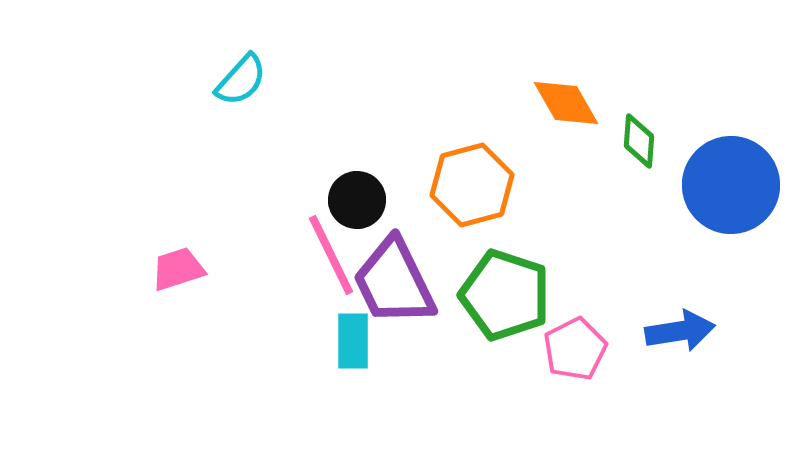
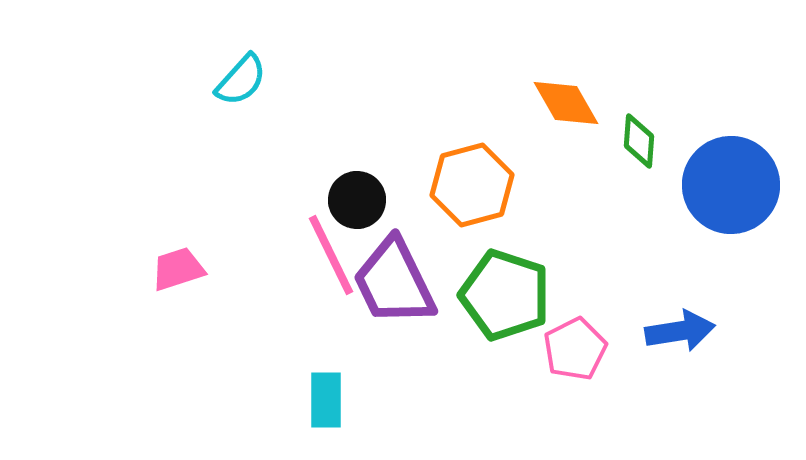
cyan rectangle: moved 27 px left, 59 px down
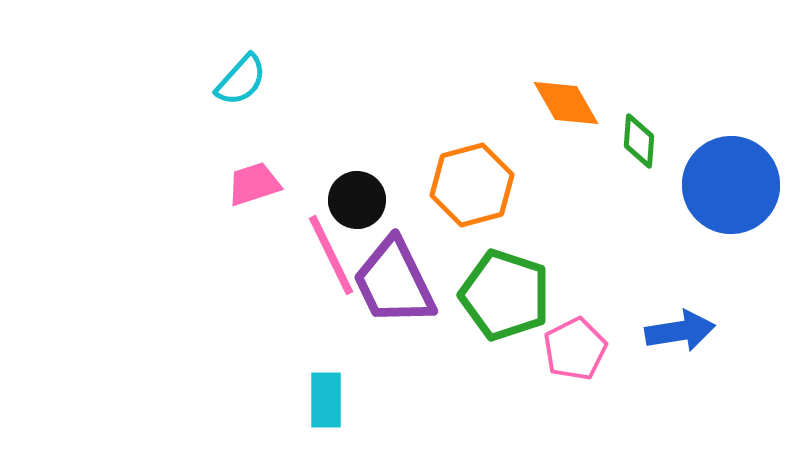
pink trapezoid: moved 76 px right, 85 px up
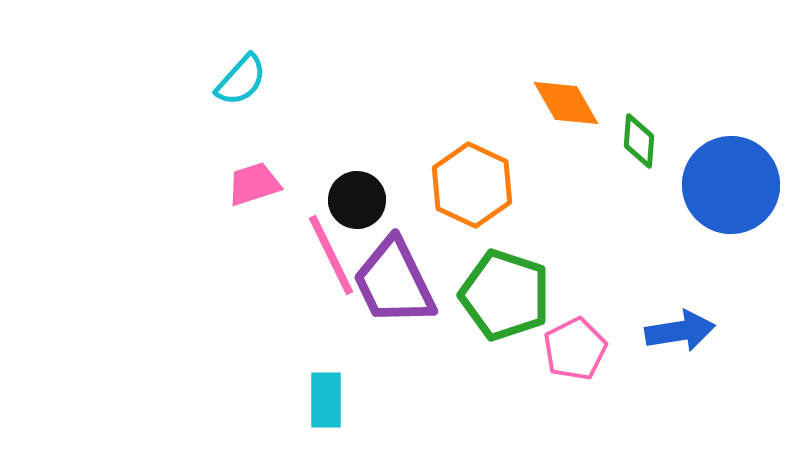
orange hexagon: rotated 20 degrees counterclockwise
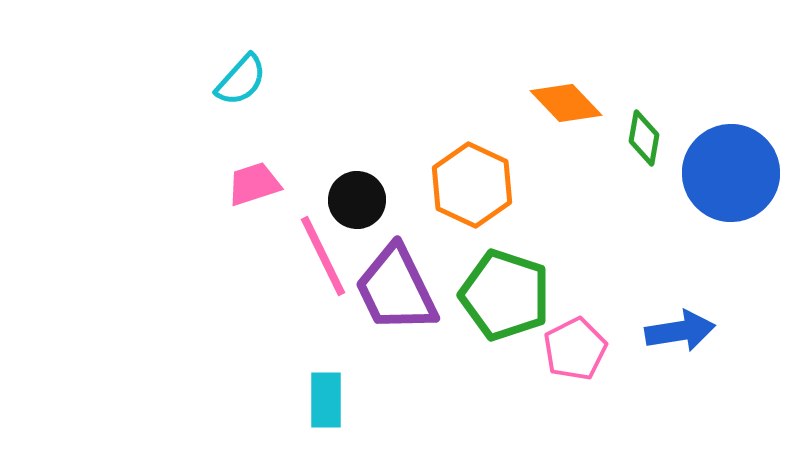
orange diamond: rotated 14 degrees counterclockwise
green diamond: moved 5 px right, 3 px up; rotated 6 degrees clockwise
blue circle: moved 12 px up
pink line: moved 8 px left, 1 px down
purple trapezoid: moved 2 px right, 7 px down
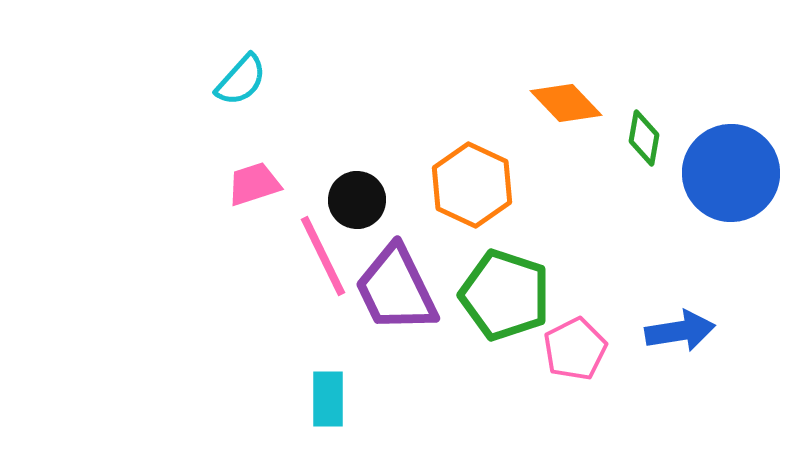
cyan rectangle: moved 2 px right, 1 px up
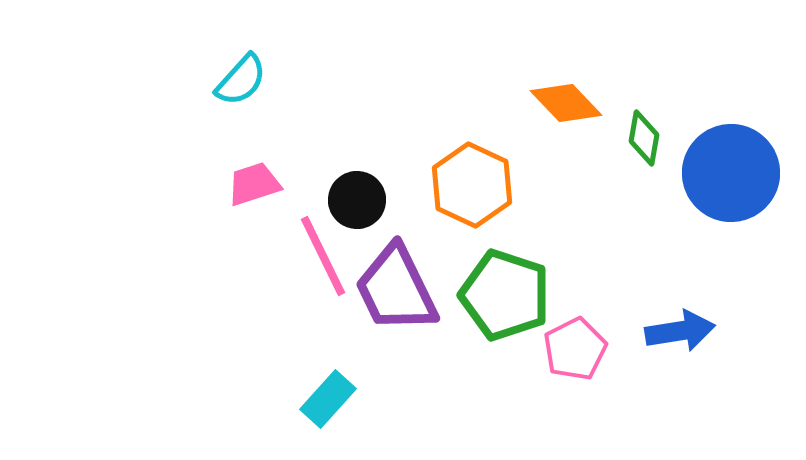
cyan rectangle: rotated 42 degrees clockwise
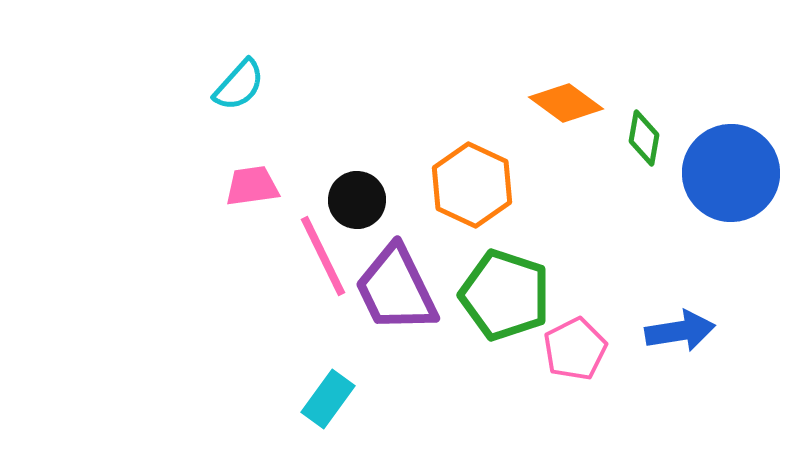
cyan semicircle: moved 2 px left, 5 px down
orange diamond: rotated 10 degrees counterclockwise
pink trapezoid: moved 2 px left, 2 px down; rotated 10 degrees clockwise
cyan rectangle: rotated 6 degrees counterclockwise
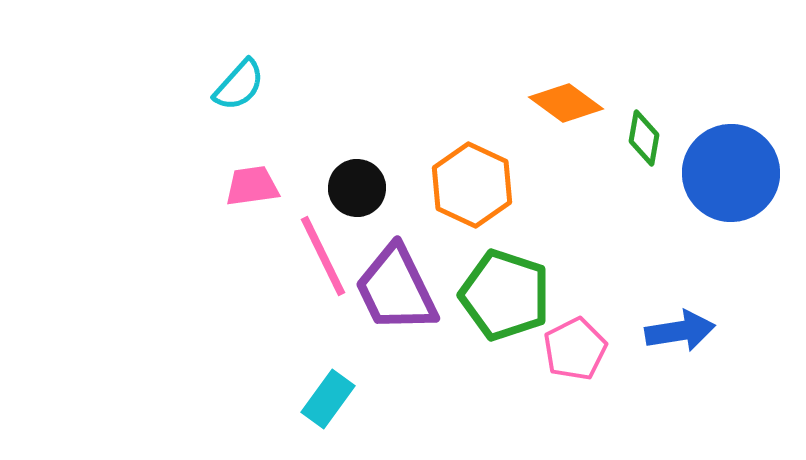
black circle: moved 12 px up
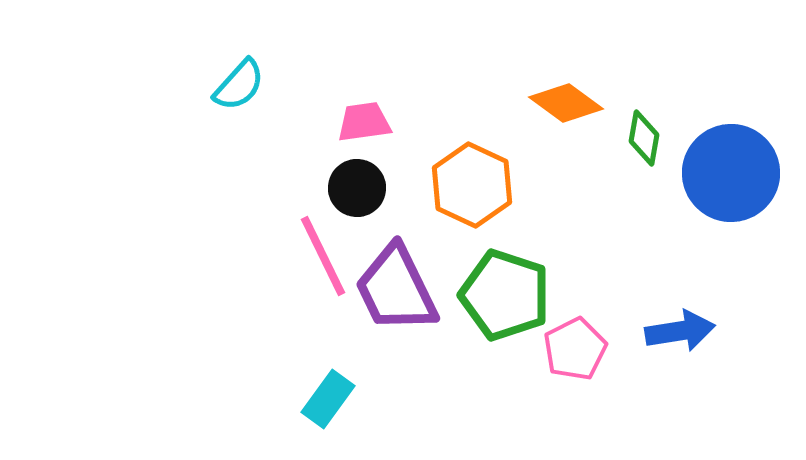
pink trapezoid: moved 112 px right, 64 px up
